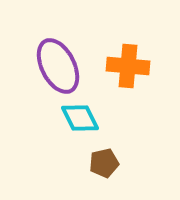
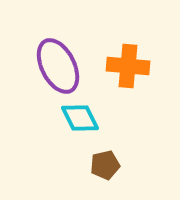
brown pentagon: moved 1 px right, 2 px down
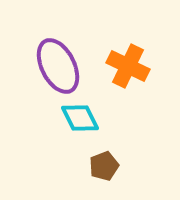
orange cross: rotated 21 degrees clockwise
brown pentagon: moved 1 px left, 1 px down; rotated 8 degrees counterclockwise
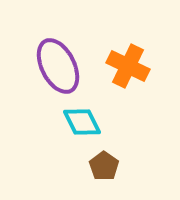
cyan diamond: moved 2 px right, 4 px down
brown pentagon: rotated 16 degrees counterclockwise
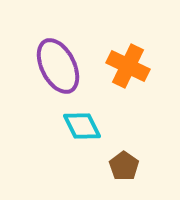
cyan diamond: moved 4 px down
brown pentagon: moved 20 px right
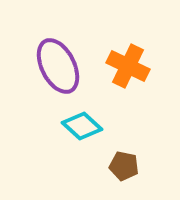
cyan diamond: rotated 21 degrees counterclockwise
brown pentagon: rotated 24 degrees counterclockwise
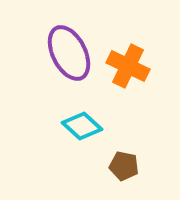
purple ellipse: moved 11 px right, 13 px up
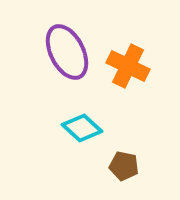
purple ellipse: moved 2 px left, 1 px up
cyan diamond: moved 2 px down
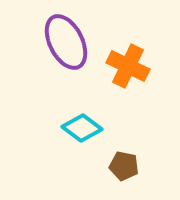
purple ellipse: moved 1 px left, 10 px up
cyan diamond: rotated 6 degrees counterclockwise
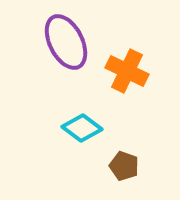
orange cross: moved 1 px left, 5 px down
brown pentagon: rotated 8 degrees clockwise
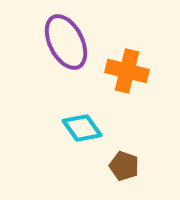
orange cross: rotated 12 degrees counterclockwise
cyan diamond: rotated 18 degrees clockwise
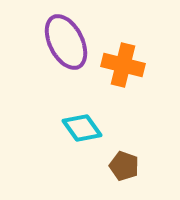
orange cross: moved 4 px left, 6 px up
